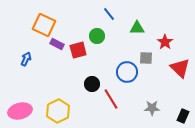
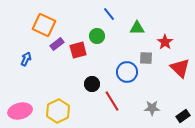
purple rectangle: rotated 64 degrees counterclockwise
red line: moved 1 px right, 2 px down
black rectangle: rotated 32 degrees clockwise
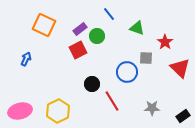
green triangle: rotated 21 degrees clockwise
purple rectangle: moved 23 px right, 15 px up
red square: rotated 12 degrees counterclockwise
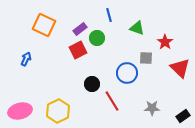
blue line: moved 1 px down; rotated 24 degrees clockwise
green circle: moved 2 px down
blue circle: moved 1 px down
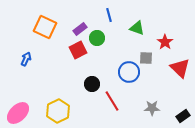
orange square: moved 1 px right, 2 px down
blue circle: moved 2 px right, 1 px up
pink ellipse: moved 2 px left, 2 px down; rotated 30 degrees counterclockwise
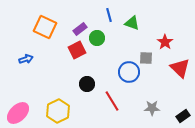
green triangle: moved 5 px left, 5 px up
red square: moved 1 px left
blue arrow: rotated 48 degrees clockwise
black circle: moved 5 px left
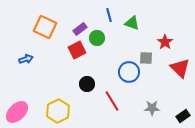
pink ellipse: moved 1 px left, 1 px up
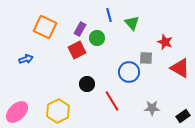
green triangle: rotated 28 degrees clockwise
purple rectangle: rotated 24 degrees counterclockwise
red star: rotated 14 degrees counterclockwise
red triangle: rotated 15 degrees counterclockwise
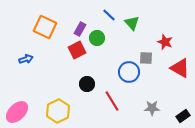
blue line: rotated 32 degrees counterclockwise
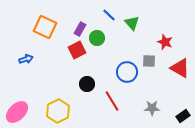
gray square: moved 3 px right, 3 px down
blue circle: moved 2 px left
